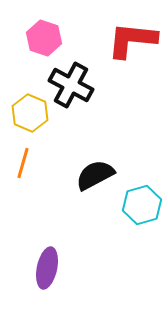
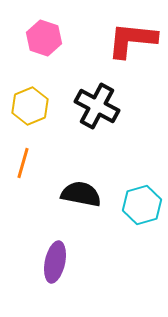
black cross: moved 26 px right, 21 px down
yellow hexagon: moved 7 px up; rotated 15 degrees clockwise
black semicircle: moved 14 px left, 19 px down; rotated 39 degrees clockwise
purple ellipse: moved 8 px right, 6 px up
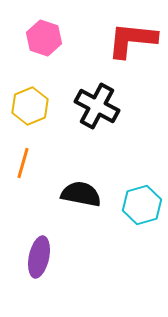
purple ellipse: moved 16 px left, 5 px up
